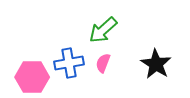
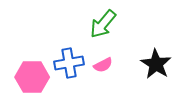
green arrow: moved 6 px up; rotated 8 degrees counterclockwise
pink semicircle: moved 2 px down; rotated 138 degrees counterclockwise
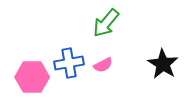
green arrow: moved 3 px right, 1 px up
black star: moved 7 px right
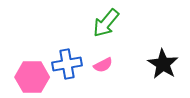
blue cross: moved 2 px left, 1 px down
